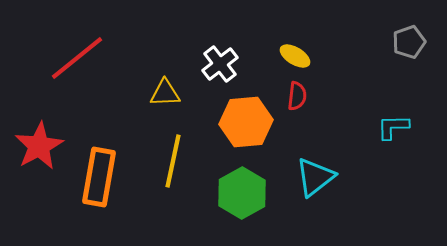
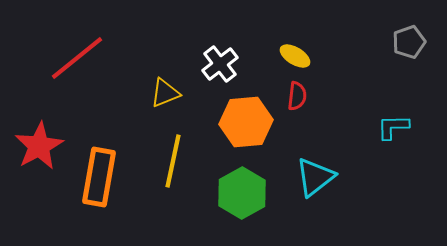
yellow triangle: rotated 20 degrees counterclockwise
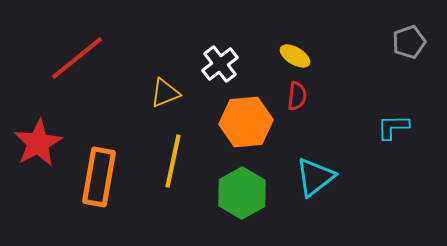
red star: moved 1 px left, 3 px up
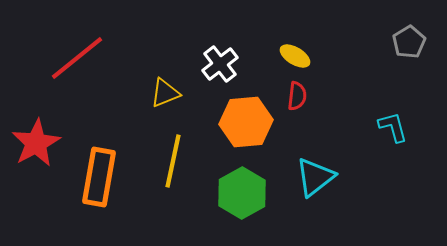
gray pentagon: rotated 12 degrees counterclockwise
cyan L-shape: rotated 76 degrees clockwise
red star: moved 2 px left
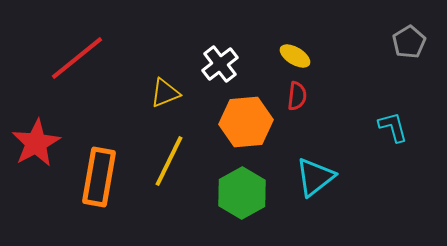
yellow line: moved 4 px left; rotated 14 degrees clockwise
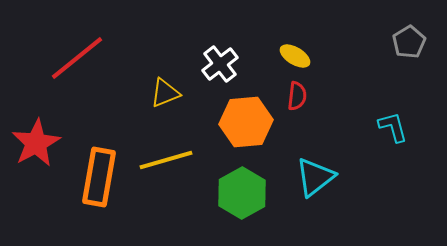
yellow line: moved 3 px left, 1 px up; rotated 48 degrees clockwise
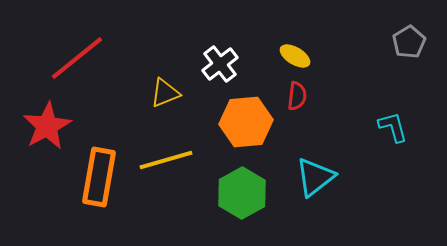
red star: moved 11 px right, 17 px up
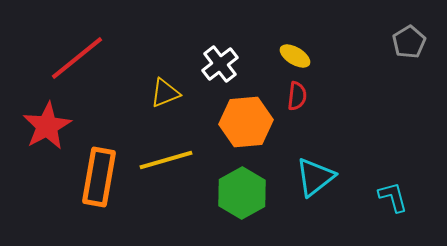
cyan L-shape: moved 70 px down
